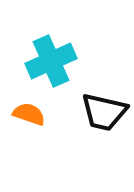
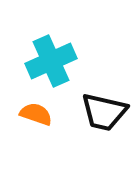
orange semicircle: moved 7 px right
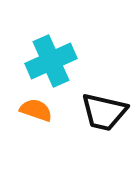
orange semicircle: moved 4 px up
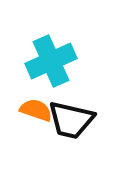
black trapezoid: moved 33 px left, 8 px down
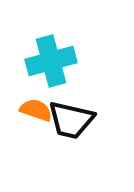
cyan cross: rotated 9 degrees clockwise
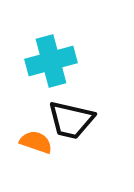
orange semicircle: moved 32 px down
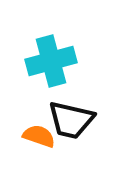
orange semicircle: moved 3 px right, 6 px up
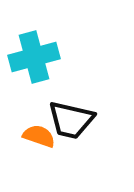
cyan cross: moved 17 px left, 4 px up
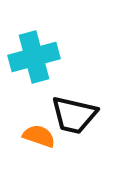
black trapezoid: moved 3 px right, 5 px up
